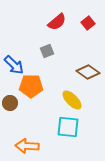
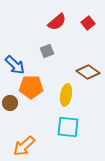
blue arrow: moved 1 px right
orange pentagon: moved 1 px down
yellow ellipse: moved 6 px left, 5 px up; rotated 55 degrees clockwise
orange arrow: moved 3 px left; rotated 45 degrees counterclockwise
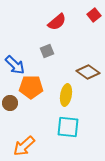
red square: moved 6 px right, 8 px up
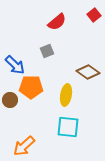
brown circle: moved 3 px up
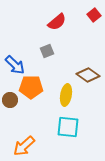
brown diamond: moved 3 px down
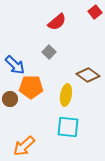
red square: moved 1 px right, 3 px up
gray square: moved 2 px right, 1 px down; rotated 24 degrees counterclockwise
brown circle: moved 1 px up
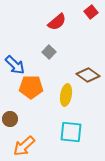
red square: moved 4 px left
brown circle: moved 20 px down
cyan square: moved 3 px right, 5 px down
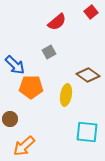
gray square: rotated 16 degrees clockwise
cyan square: moved 16 px right
